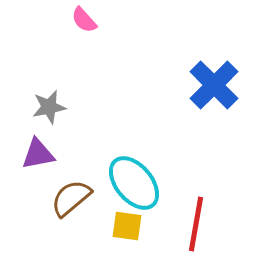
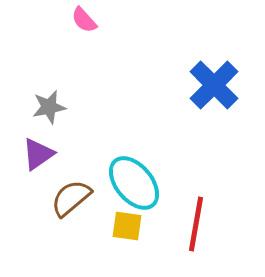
purple triangle: rotated 24 degrees counterclockwise
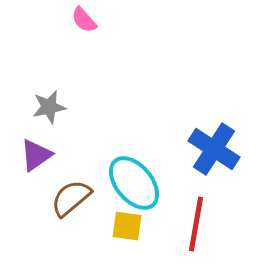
blue cross: moved 64 px down; rotated 12 degrees counterclockwise
purple triangle: moved 2 px left, 1 px down
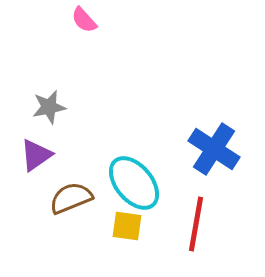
brown semicircle: rotated 18 degrees clockwise
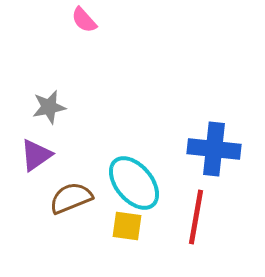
blue cross: rotated 27 degrees counterclockwise
red line: moved 7 px up
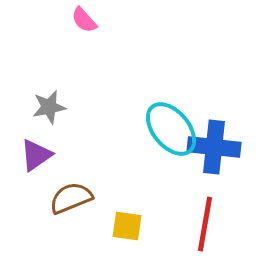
blue cross: moved 2 px up
cyan ellipse: moved 37 px right, 54 px up
red line: moved 9 px right, 7 px down
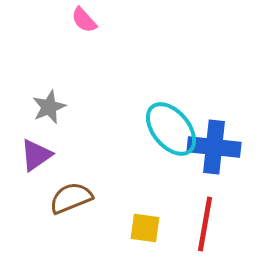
gray star: rotated 12 degrees counterclockwise
yellow square: moved 18 px right, 2 px down
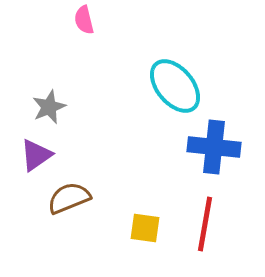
pink semicircle: rotated 28 degrees clockwise
cyan ellipse: moved 4 px right, 43 px up
brown semicircle: moved 2 px left
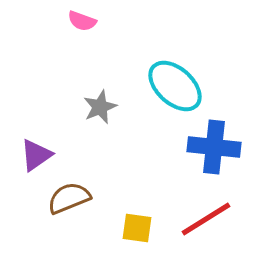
pink semicircle: moved 2 px left, 1 px down; rotated 56 degrees counterclockwise
cyan ellipse: rotated 8 degrees counterclockwise
gray star: moved 51 px right
red line: moved 1 px right, 5 px up; rotated 48 degrees clockwise
yellow square: moved 8 px left
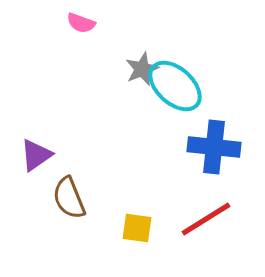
pink semicircle: moved 1 px left, 2 px down
gray star: moved 42 px right, 38 px up
brown semicircle: rotated 90 degrees counterclockwise
